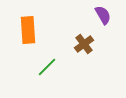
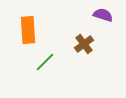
purple semicircle: rotated 42 degrees counterclockwise
green line: moved 2 px left, 5 px up
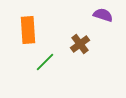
brown cross: moved 4 px left
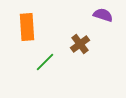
orange rectangle: moved 1 px left, 3 px up
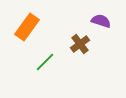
purple semicircle: moved 2 px left, 6 px down
orange rectangle: rotated 40 degrees clockwise
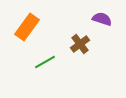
purple semicircle: moved 1 px right, 2 px up
green line: rotated 15 degrees clockwise
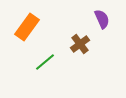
purple semicircle: rotated 48 degrees clockwise
green line: rotated 10 degrees counterclockwise
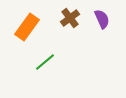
brown cross: moved 10 px left, 26 px up
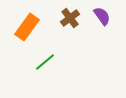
purple semicircle: moved 3 px up; rotated 12 degrees counterclockwise
